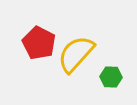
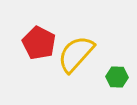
green hexagon: moved 6 px right
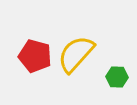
red pentagon: moved 4 px left, 13 px down; rotated 12 degrees counterclockwise
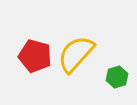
green hexagon: rotated 20 degrees counterclockwise
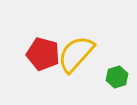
red pentagon: moved 8 px right, 2 px up
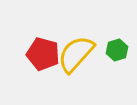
green hexagon: moved 27 px up
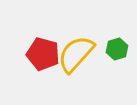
green hexagon: moved 1 px up
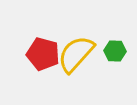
green hexagon: moved 2 px left, 2 px down; rotated 20 degrees clockwise
